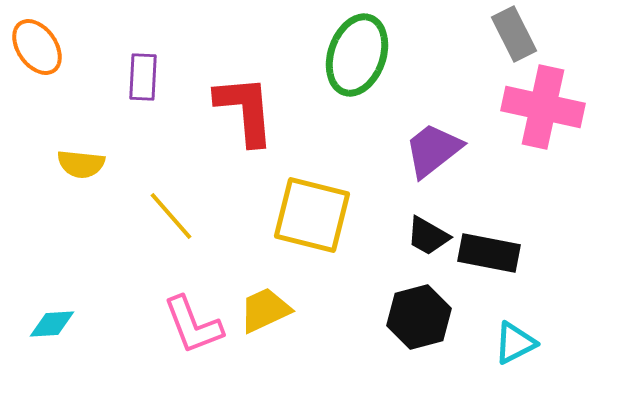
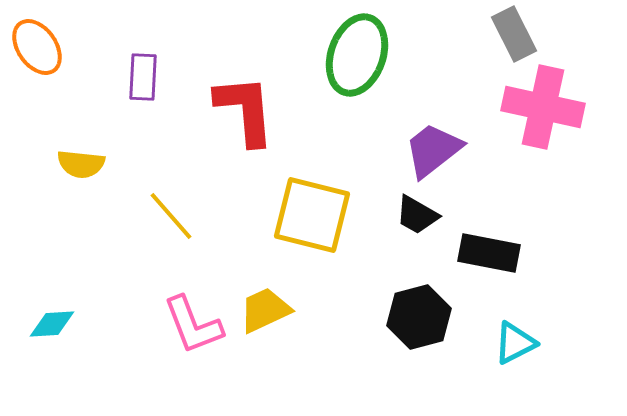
black trapezoid: moved 11 px left, 21 px up
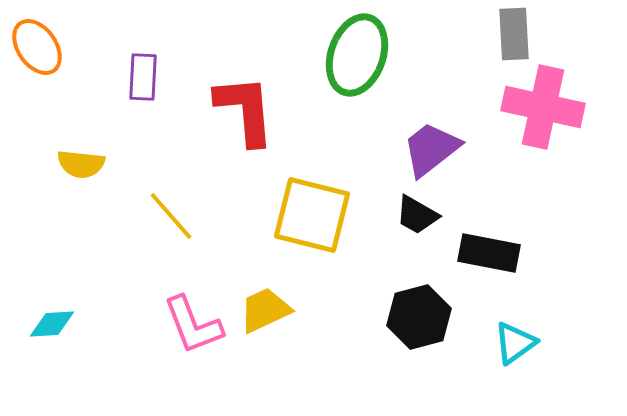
gray rectangle: rotated 24 degrees clockwise
purple trapezoid: moved 2 px left, 1 px up
cyan triangle: rotated 9 degrees counterclockwise
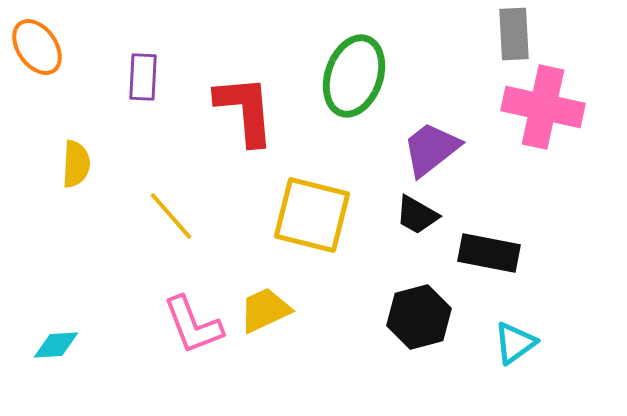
green ellipse: moved 3 px left, 21 px down
yellow semicircle: moved 5 px left; rotated 93 degrees counterclockwise
cyan diamond: moved 4 px right, 21 px down
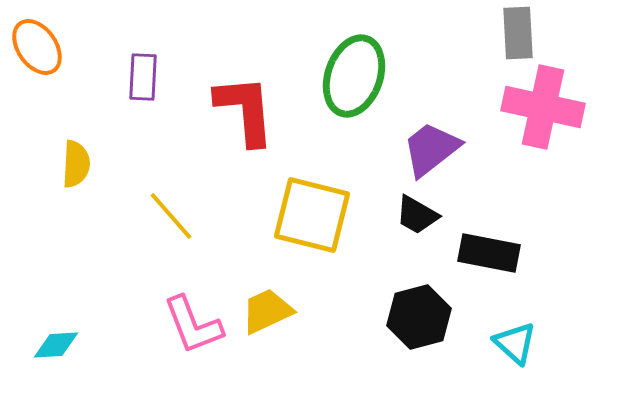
gray rectangle: moved 4 px right, 1 px up
yellow trapezoid: moved 2 px right, 1 px down
cyan triangle: rotated 42 degrees counterclockwise
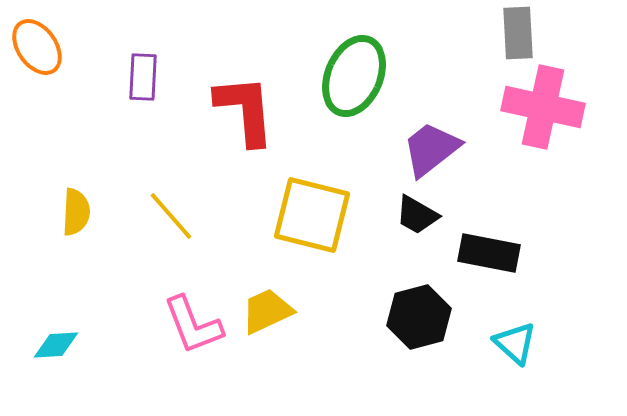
green ellipse: rotated 4 degrees clockwise
yellow semicircle: moved 48 px down
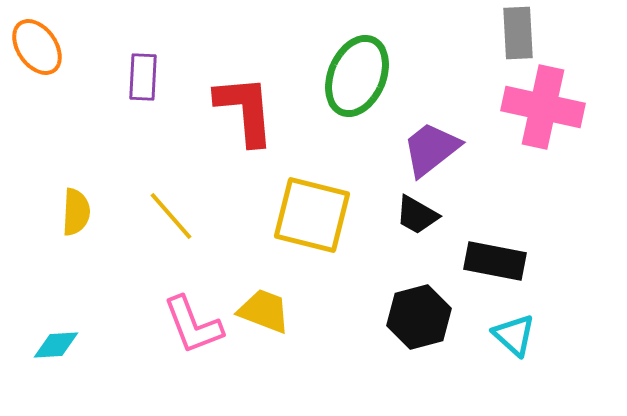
green ellipse: moved 3 px right
black rectangle: moved 6 px right, 8 px down
yellow trapezoid: moved 3 px left; rotated 46 degrees clockwise
cyan triangle: moved 1 px left, 8 px up
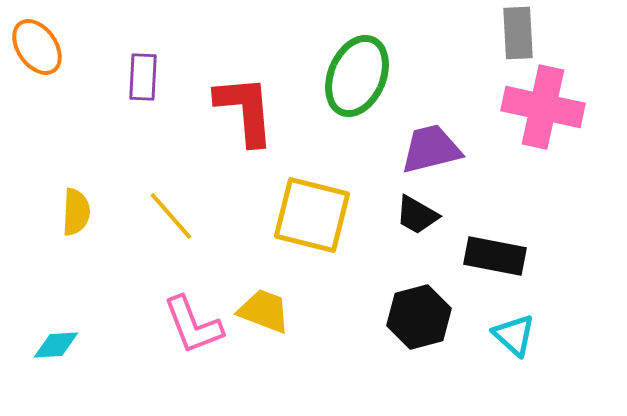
purple trapezoid: rotated 24 degrees clockwise
black rectangle: moved 5 px up
